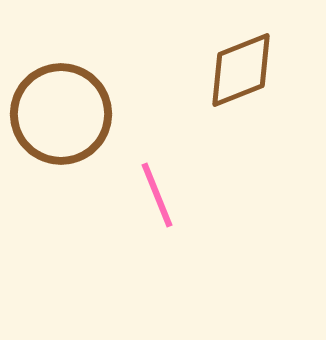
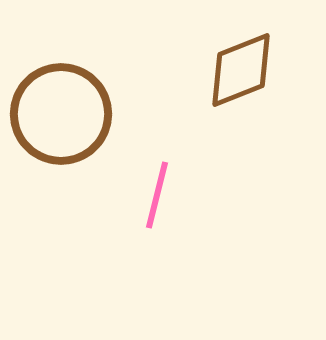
pink line: rotated 36 degrees clockwise
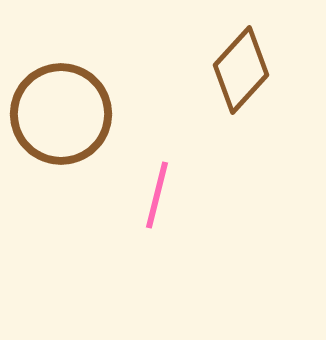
brown diamond: rotated 26 degrees counterclockwise
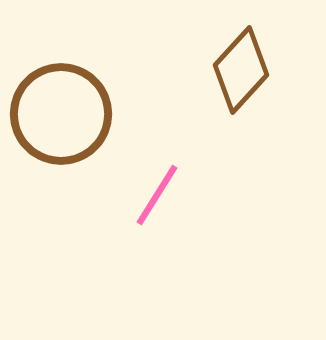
pink line: rotated 18 degrees clockwise
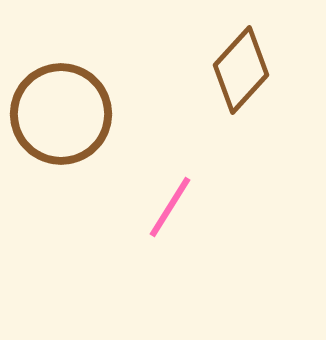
pink line: moved 13 px right, 12 px down
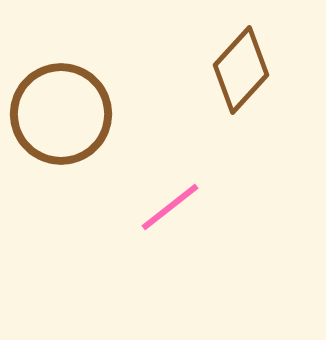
pink line: rotated 20 degrees clockwise
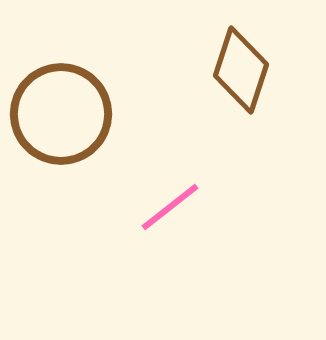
brown diamond: rotated 24 degrees counterclockwise
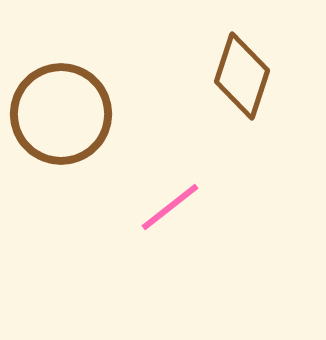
brown diamond: moved 1 px right, 6 px down
